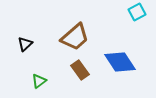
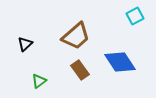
cyan square: moved 2 px left, 4 px down
brown trapezoid: moved 1 px right, 1 px up
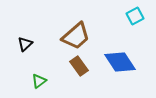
brown rectangle: moved 1 px left, 4 px up
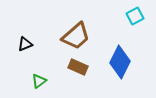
black triangle: rotated 21 degrees clockwise
blue diamond: rotated 60 degrees clockwise
brown rectangle: moved 1 px left, 1 px down; rotated 30 degrees counterclockwise
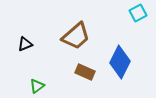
cyan square: moved 3 px right, 3 px up
brown rectangle: moved 7 px right, 5 px down
green triangle: moved 2 px left, 5 px down
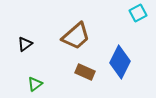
black triangle: rotated 14 degrees counterclockwise
green triangle: moved 2 px left, 2 px up
